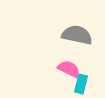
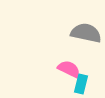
gray semicircle: moved 9 px right, 2 px up
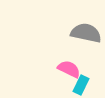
cyan rectangle: moved 1 px down; rotated 12 degrees clockwise
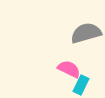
gray semicircle: rotated 28 degrees counterclockwise
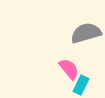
pink semicircle: rotated 25 degrees clockwise
